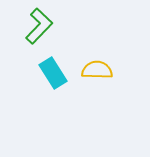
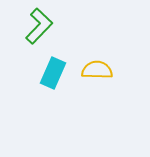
cyan rectangle: rotated 56 degrees clockwise
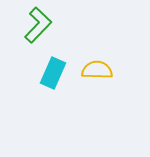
green L-shape: moved 1 px left, 1 px up
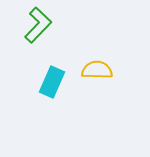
cyan rectangle: moved 1 px left, 9 px down
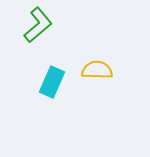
green L-shape: rotated 6 degrees clockwise
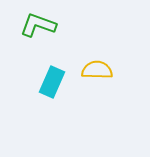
green L-shape: rotated 120 degrees counterclockwise
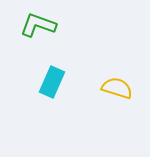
yellow semicircle: moved 20 px right, 18 px down; rotated 16 degrees clockwise
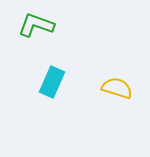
green L-shape: moved 2 px left
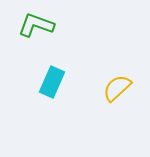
yellow semicircle: rotated 60 degrees counterclockwise
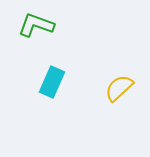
yellow semicircle: moved 2 px right
